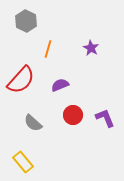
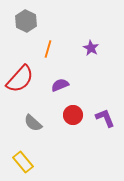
red semicircle: moved 1 px left, 1 px up
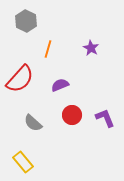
red circle: moved 1 px left
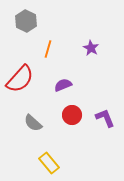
purple semicircle: moved 3 px right
yellow rectangle: moved 26 px right, 1 px down
